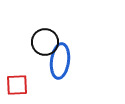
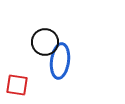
red square: rotated 10 degrees clockwise
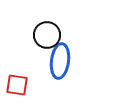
black circle: moved 2 px right, 7 px up
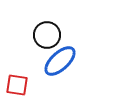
blue ellipse: rotated 40 degrees clockwise
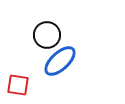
red square: moved 1 px right
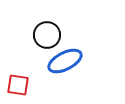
blue ellipse: moved 5 px right; rotated 16 degrees clockwise
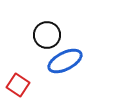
red square: rotated 25 degrees clockwise
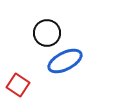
black circle: moved 2 px up
